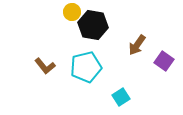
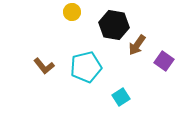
black hexagon: moved 21 px right
brown L-shape: moved 1 px left
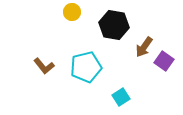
brown arrow: moved 7 px right, 2 px down
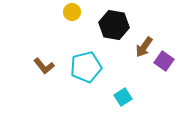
cyan square: moved 2 px right
